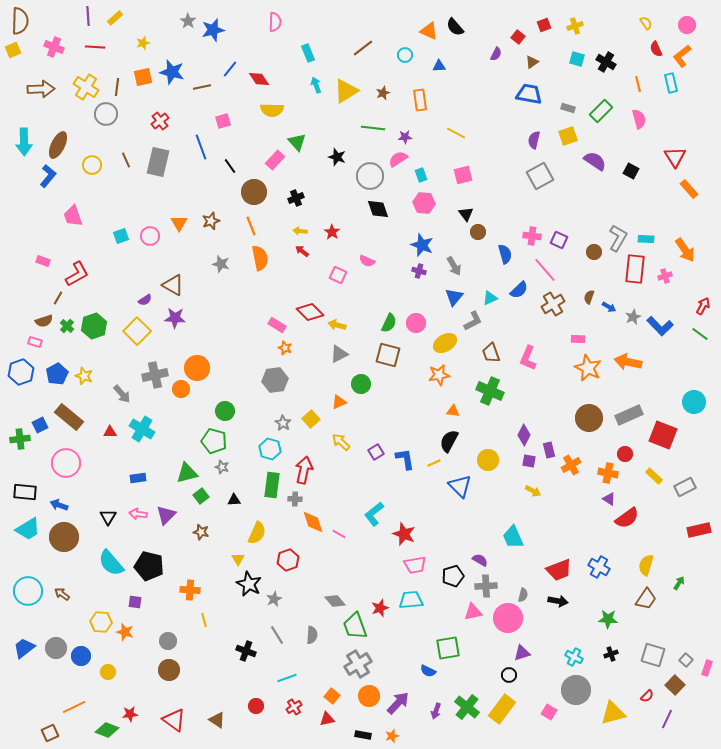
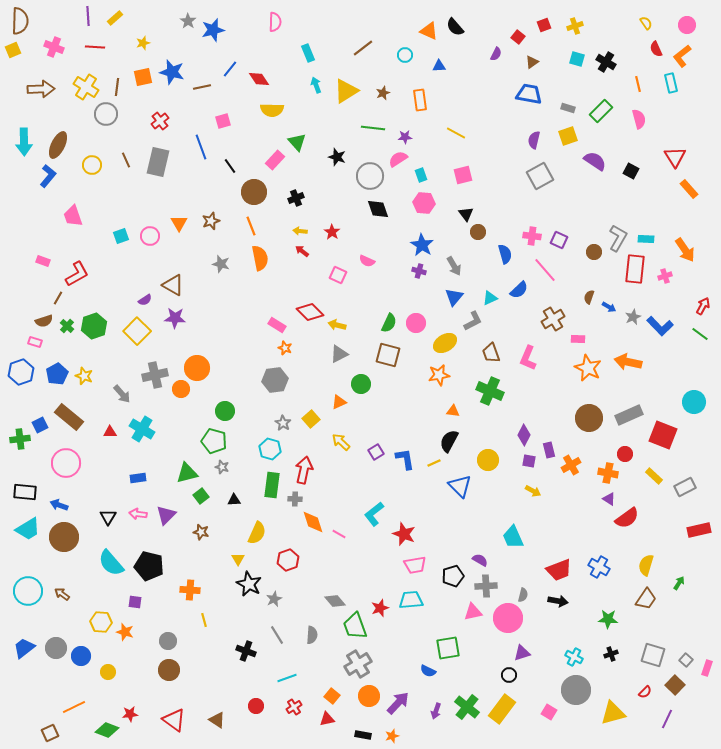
blue star at (422, 245): rotated 10 degrees clockwise
brown cross at (553, 304): moved 15 px down
red semicircle at (647, 696): moved 2 px left, 4 px up
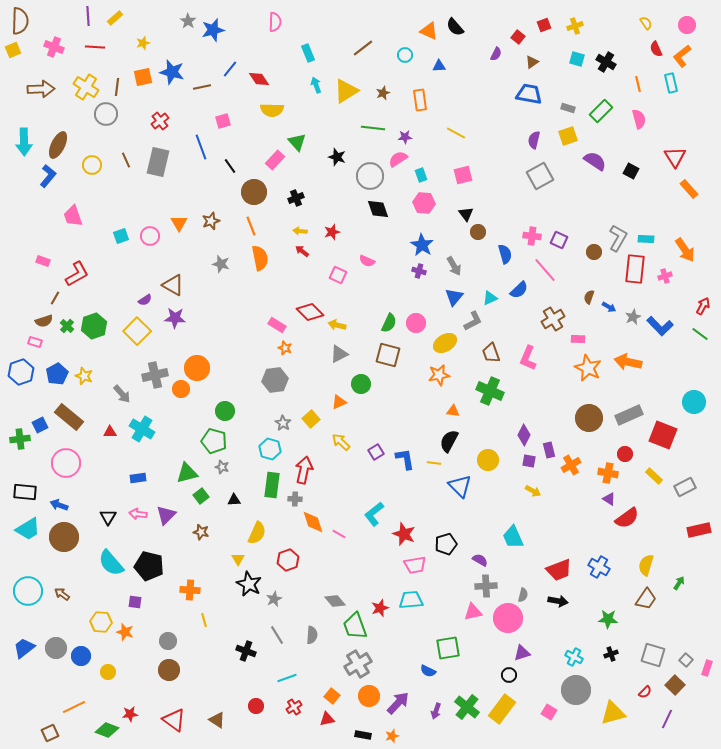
red star at (332, 232): rotated 21 degrees clockwise
brown line at (58, 298): moved 3 px left
yellow line at (434, 463): rotated 32 degrees clockwise
black pentagon at (453, 576): moved 7 px left, 32 px up
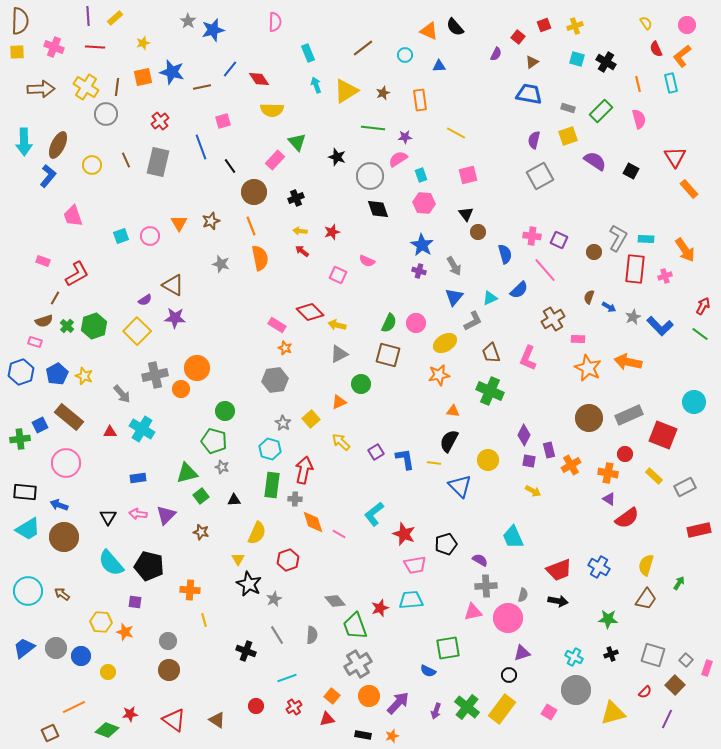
yellow square at (13, 50): moved 4 px right, 2 px down; rotated 21 degrees clockwise
pink square at (463, 175): moved 5 px right
